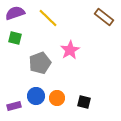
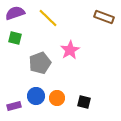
brown rectangle: rotated 18 degrees counterclockwise
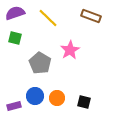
brown rectangle: moved 13 px left, 1 px up
gray pentagon: rotated 20 degrees counterclockwise
blue circle: moved 1 px left
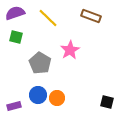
green square: moved 1 px right, 1 px up
blue circle: moved 3 px right, 1 px up
black square: moved 23 px right
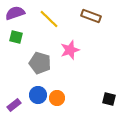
yellow line: moved 1 px right, 1 px down
pink star: rotated 12 degrees clockwise
gray pentagon: rotated 15 degrees counterclockwise
black square: moved 2 px right, 3 px up
purple rectangle: moved 1 px up; rotated 24 degrees counterclockwise
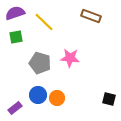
yellow line: moved 5 px left, 3 px down
green square: rotated 24 degrees counterclockwise
pink star: moved 8 px down; rotated 24 degrees clockwise
purple rectangle: moved 1 px right, 3 px down
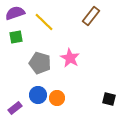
brown rectangle: rotated 72 degrees counterclockwise
pink star: rotated 24 degrees clockwise
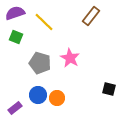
green square: rotated 32 degrees clockwise
black square: moved 10 px up
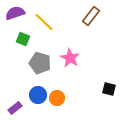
green square: moved 7 px right, 2 px down
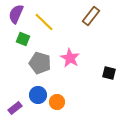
purple semicircle: moved 1 px right, 1 px down; rotated 48 degrees counterclockwise
black square: moved 16 px up
orange circle: moved 4 px down
